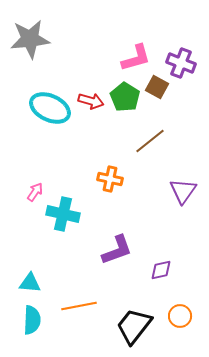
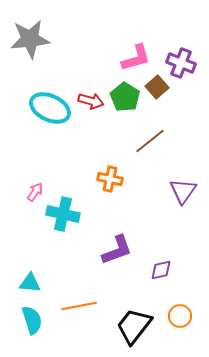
brown square: rotated 20 degrees clockwise
cyan semicircle: rotated 20 degrees counterclockwise
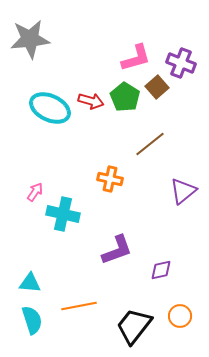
brown line: moved 3 px down
purple triangle: rotated 16 degrees clockwise
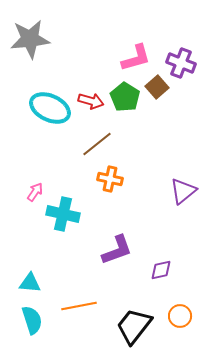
brown line: moved 53 px left
